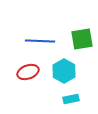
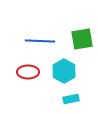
red ellipse: rotated 20 degrees clockwise
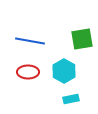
blue line: moved 10 px left; rotated 8 degrees clockwise
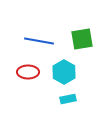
blue line: moved 9 px right
cyan hexagon: moved 1 px down
cyan rectangle: moved 3 px left
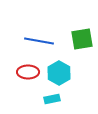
cyan hexagon: moved 5 px left, 1 px down
cyan rectangle: moved 16 px left
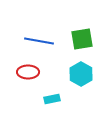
cyan hexagon: moved 22 px right, 1 px down
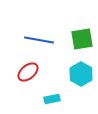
blue line: moved 1 px up
red ellipse: rotated 40 degrees counterclockwise
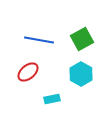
green square: rotated 20 degrees counterclockwise
